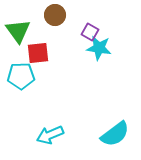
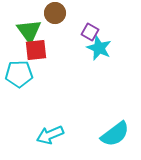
brown circle: moved 2 px up
green triangle: moved 11 px right
cyan star: rotated 15 degrees clockwise
red square: moved 2 px left, 3 px up
cyan pentagon: moved 2 px left, 2 px up
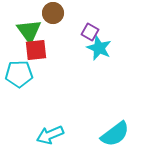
brown circle: moved 2 px left
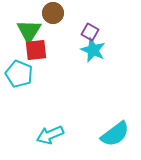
green triangle: rotated 8 degrees clockwise
cyan star: moved 6 px left, 2 px down
cyan pentagon: rotated 24 degrees clockwise
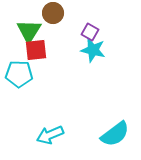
cyan star: rotated 10 degrees counterclockwise
cyan pentagon: rotated 20 degrees counterclockwise
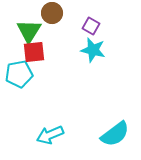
brown circle: moved 1 px left
purple square: moved 1 px right, 6 px up
red square: moved 2 px left, 2 px down
cyan pentagon: rotated 12 degrees counterclockwise
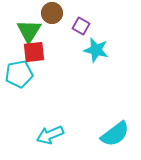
purple square: moved 10 px left
cyan star: moved 3 px right
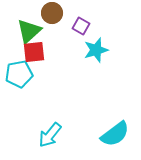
green triangle: rotated 16 degrees clockwise
cyan star: rotated 30 degrees counterclockwise
cyan arrow: rotated 28 degrees counterclockwise
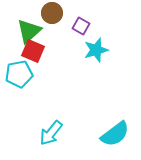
red square: moved 1 px left, 1 px up; rotated 30 degrees clockwise
cyan arrow: moved 1 px right, 2 px up
